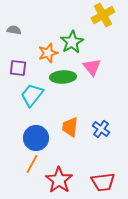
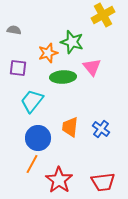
green star: rotated 25 degrees counterclockwise
cyan trapezoid: moved 6 px down
blue circle: moved 2 px right
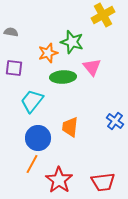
gray semicircle: moved 3 px left, 2 px down
purple square: moved 4 px left
blue cross: moved 14 px right, 8 px up
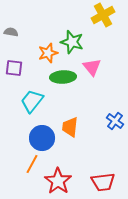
blue circle: moved 4 px right
red star: moved 1 px left, 1 px down
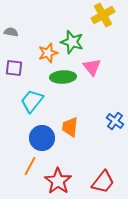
orange line: moved 2 px left, 2 px down
red trapezoid: rotated 45 degrees counterclockwise
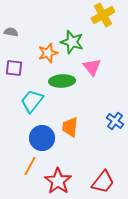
green ellipse: moved 1 px left, 4 px down
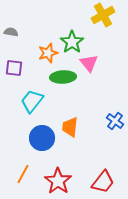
green star: rotated 20 degrees clockwise
pink triangle: moved 3 px left, 4 px up
green ellipse: moved 1 px right, 4 px up
orange line: moved 7 px left, 8 px down
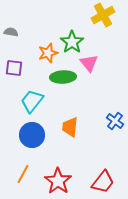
blue circle: moved 10 px left, 3 px up
